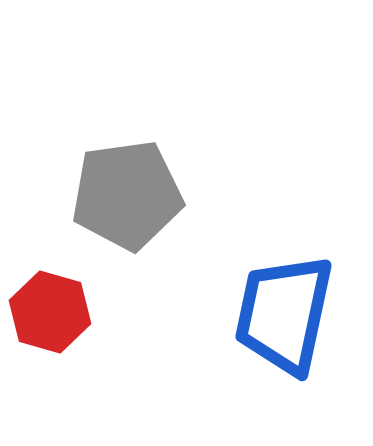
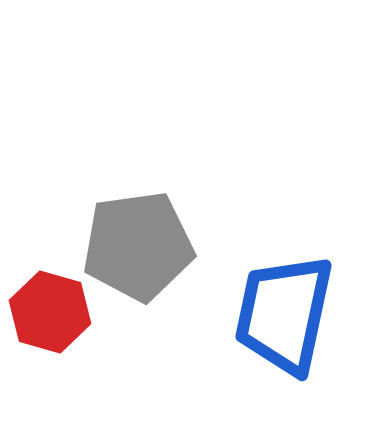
gray pentagon: moved 11 px right, 51 px down
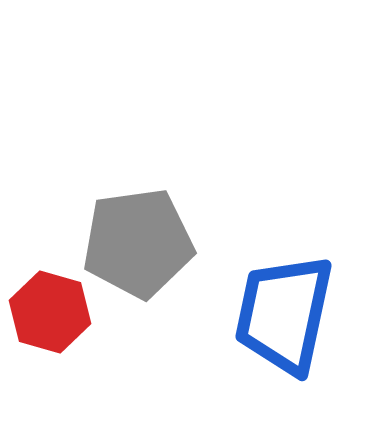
gray pentagon: moved 3 px up
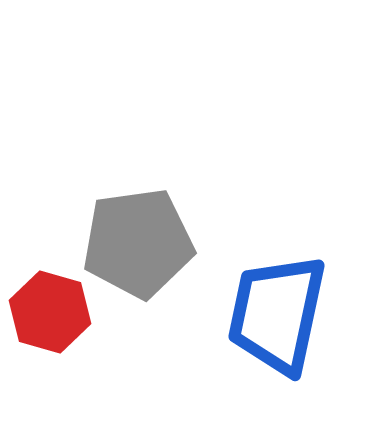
blue trapezoid: moved 7 px left
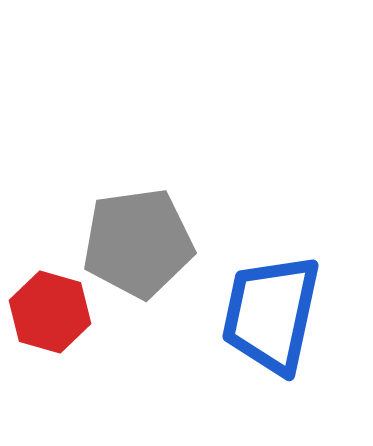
blue trapezoid: moved 6 px left
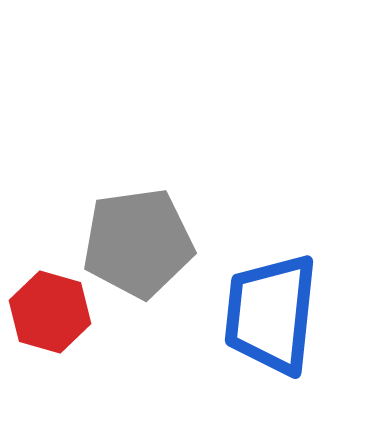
blue trapezoid: rotated 6 degrees counterclockwise
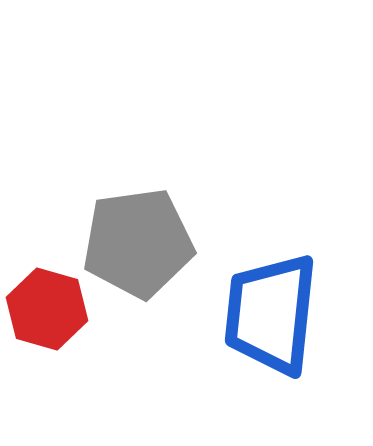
red hexagon: moved 3 px left, 3 px up
